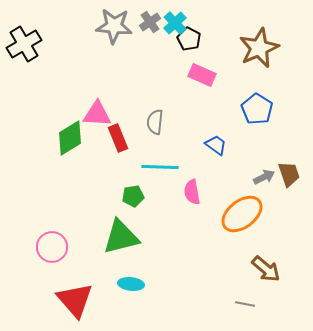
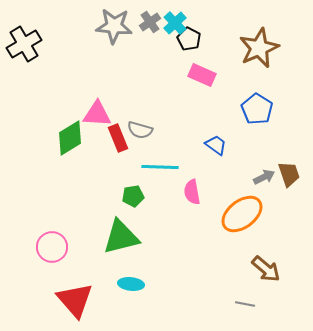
gray semicircle: moved 15 px left, 8 px down; rotated 80 degrees counterclockwise
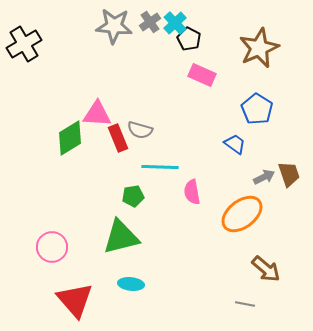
blue trapezoid: moved 19 px right, 1 px up
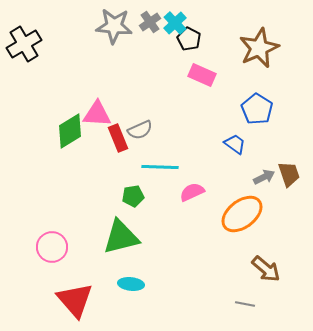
gray semicircle: rotated 40 degrees counterclockwise
green diamond: moved 7 px up
pink semicircle: rotated 75 degrees clockwise
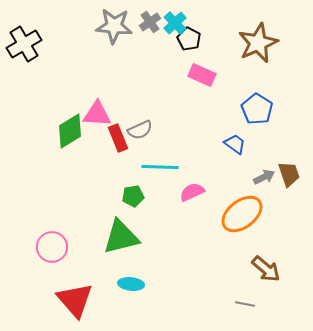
brown star: moved 1 px left, 5 px up
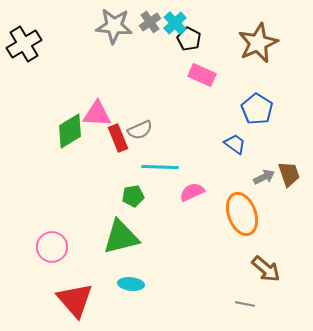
orange ellipse: rotated 72 degrees counterclockwise
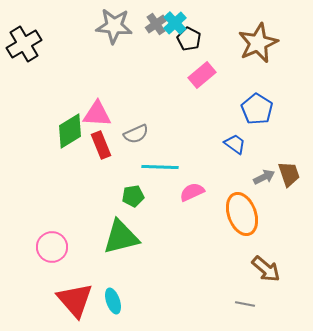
gray cross: moved 6 px right, 2 px down
pink rectangle: rotated 64 degrees counterclockwise
gray semicircle: moved 4 px left, 4 px down
red rectangle: moved 17 px left, 7 px down
cyan ellipse: moved 18 px left, 17 px down; rotated 65 degrees clockwise
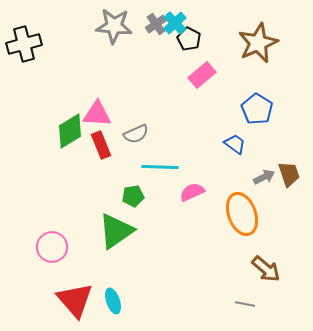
black cross: rotated 16 degrees clockwise
green triangle: moved 5 px left, 6 px up; rotated 21 degrees counterclockwise
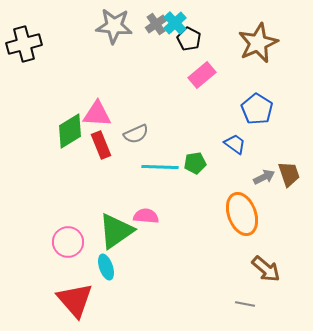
pink semicircle: moved 46 px left, 24 px down; rotated 30 degrees clockwise
green pentagon: moved 62 px right, 33 px up
pink circle: moved 16 px right, 5 px up
cyan ellipse: moved 7 px left, 34 px up
